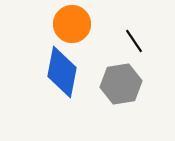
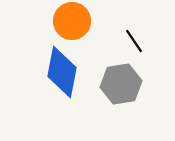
orange circle: moved 3 px up
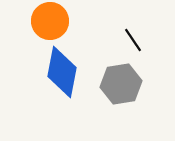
orange circle: moved 22 px left
black line: moved 1 px left, 1 px up
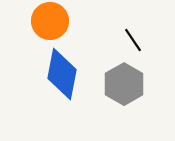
blue diamond: moved 2 px down
gray hexagon: moved 3 px right; rotated 21 degrees counterclockwise
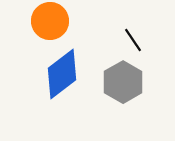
blue diamond: rotated 42 degrees clockwise
gray hexagon: moved 1 px left, 2 px up
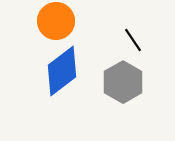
orange circle: moved 6 px right
blue diamond: moved 3 px up
